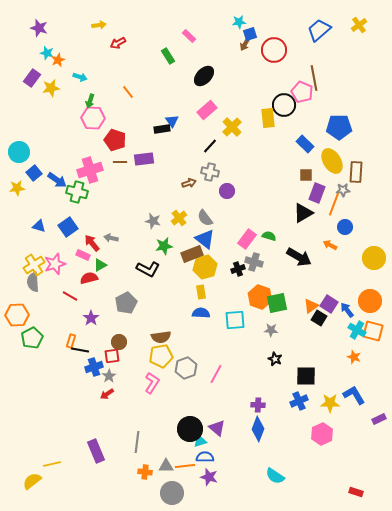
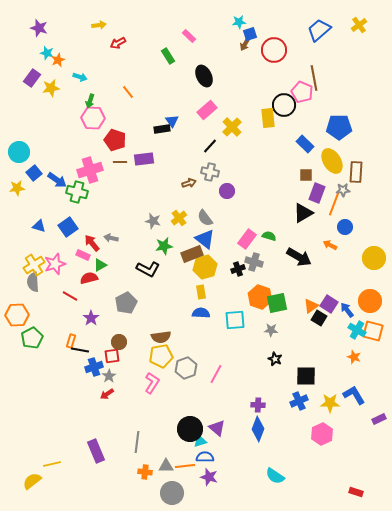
black ellipse at (204, 76): rotated 70 degrees counterclockwise
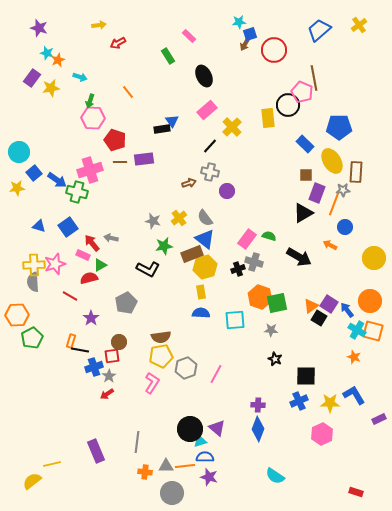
black circle at (284, 105): moved 4 px right
yellow cross at (34, 265): rotated 30 degrees clockwise
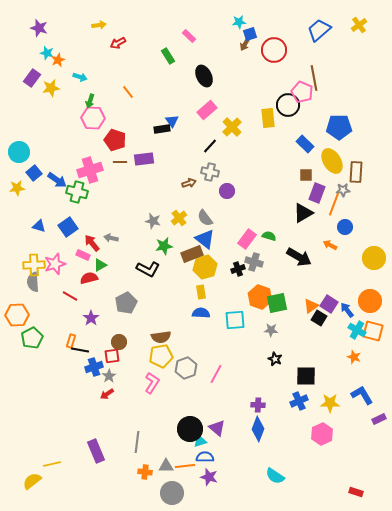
blue L-shape at (354, 395): moved 8 px right
